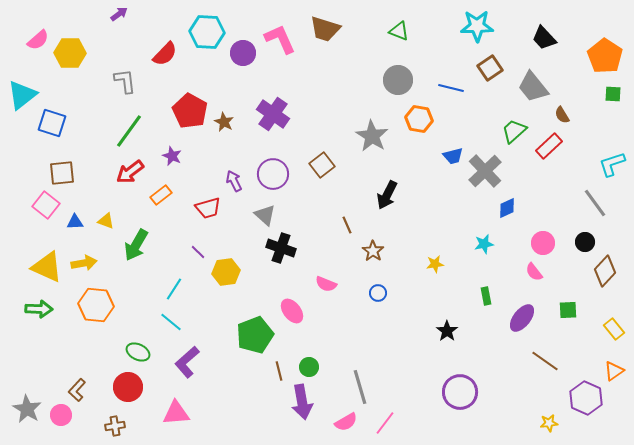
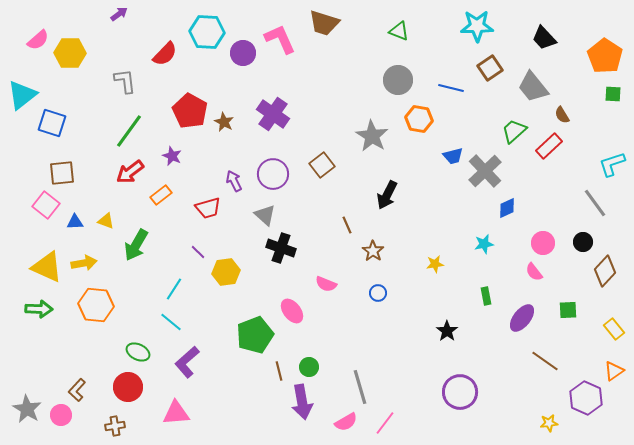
brown trapezoid at (325, 29): moved 1 px left, 6 px up
black circle at (585, 242): moved 2 px left
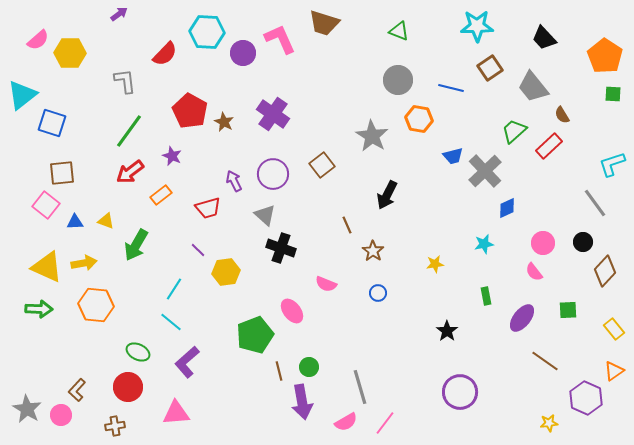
purple line at (198, 252): moved 2 px up
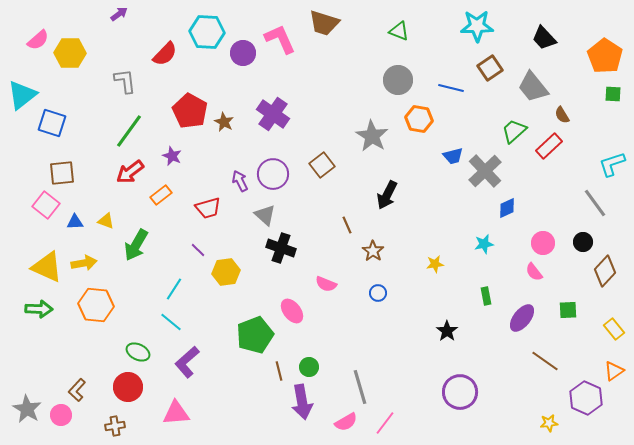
purple arrow at (234, 181): moved 6 px right
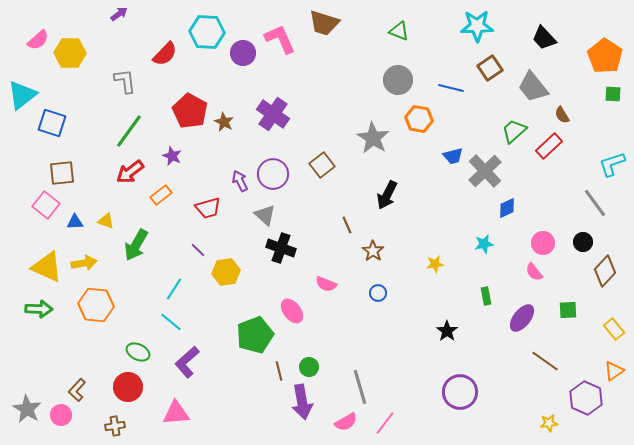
gray star at (372, 136): moved 1 px right, 2 px down
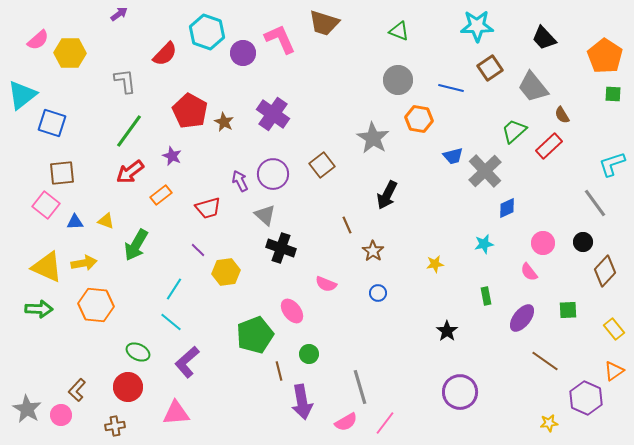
cyan hexagon at (207, 32): rotated 16 degrees clockwise
pink semicircle at (534, 272): moved 5 px left
green circle at (309, 367): moved 13 px up
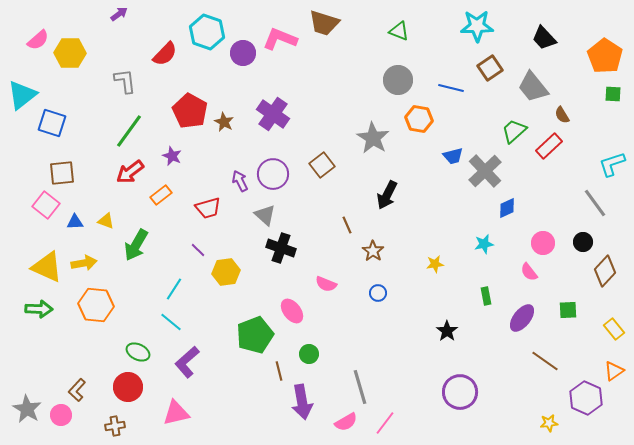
pink L-shape at (280, 39): rotated 44 degrees counterclockwise
pink triangle at (176, 413): rotated 8 degrees counterclockwise
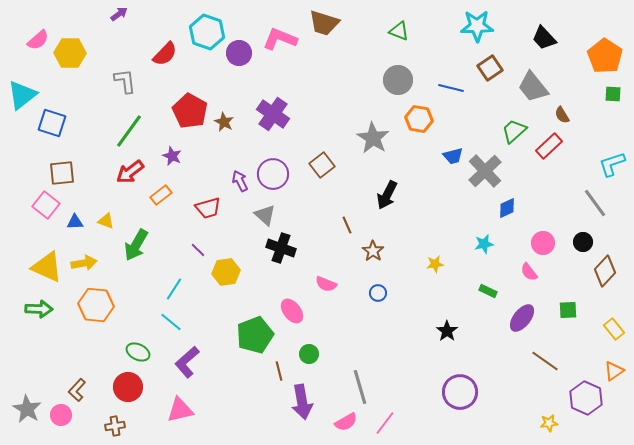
purple circle at (243, 53): moved 4 px left
green rectangle at (486, 296): moved 2 px right, 5 px up; rotated 54 degrees counterclockwise
pink triangle at (176, 413): moved 4 px right, 3 px up
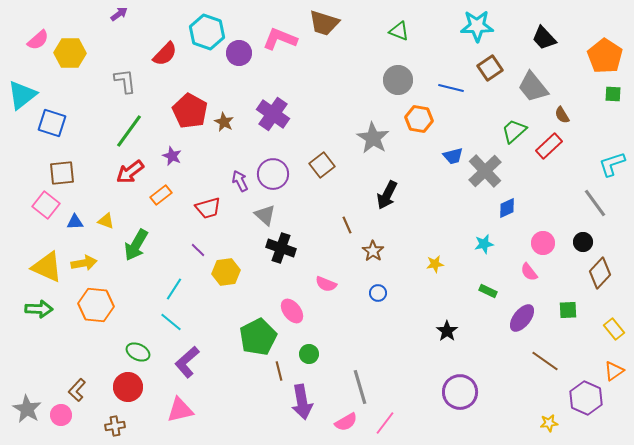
brown diamond at (605, 271): moved 5 px left, 2 px down
green pentagon at (255, 335): moved 3 px right, 2 px down; rotated 6 degrees counterclockwise
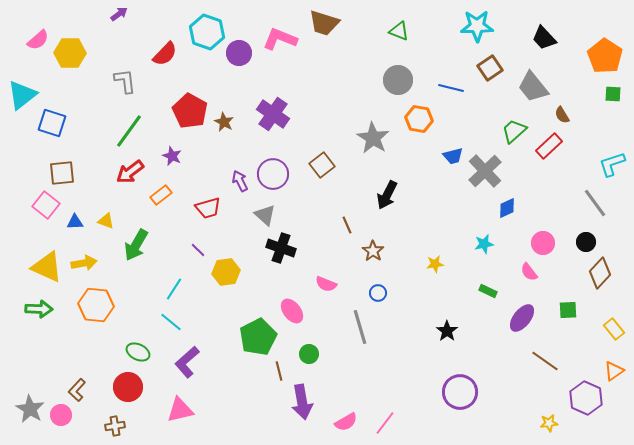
black circle at (583, 242): moved 3 px right
gray line at (360, 387): moved 60 px up
gray star at (27, 409): moved 3 px right
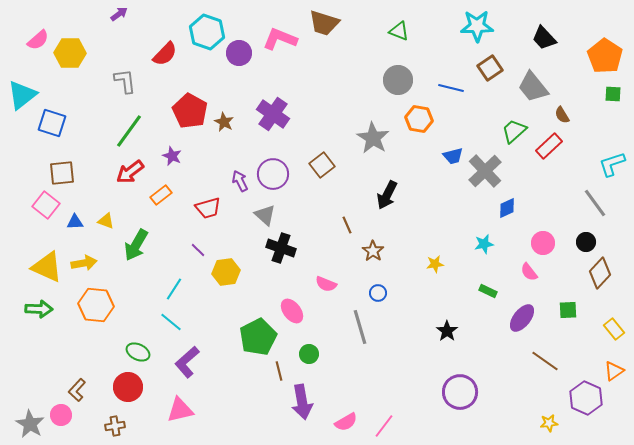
gray star at (30, 409): moved 15 px down
pink line at (385, 423): moved 1 px left, 3 px down
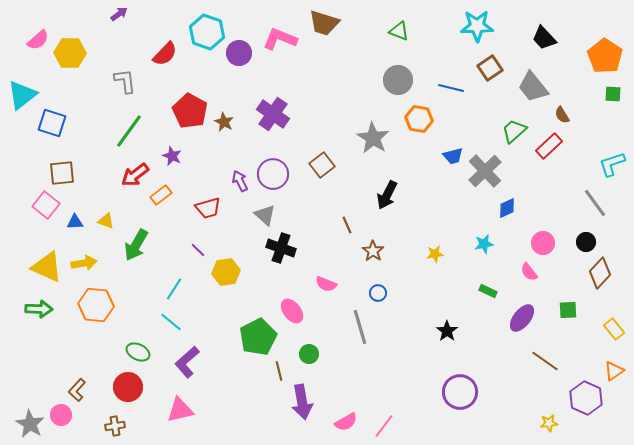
red arrow at (130, 172): moved 5 px right, 3 px down
yellow star at (435, 264): moved 10 px up
